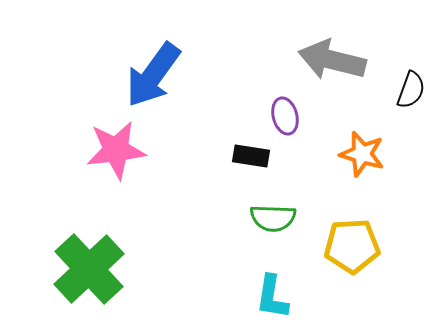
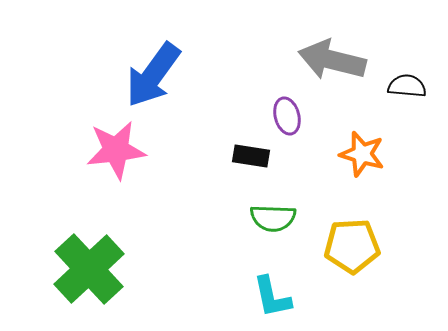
black semicircle: moved 4 px left, 4 px up; rotated 105 degrees counterclockwise
purple ellipse: moved 2 px right
cyan L-shape: rotated 21 degrees counterclockwise
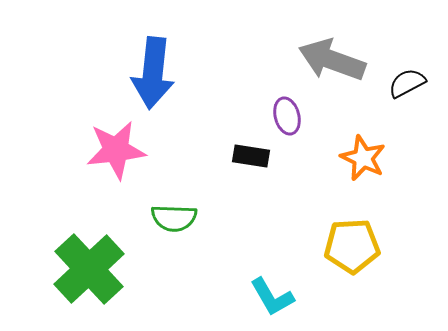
gray arrow: rotated 6 degrees clockwise
blue arrow: moved 2 px up; rotated 30 degrees counterclockwise
black semicircle: moved 3 px up; rotated 33 degrees counterclockwise
orange star: moved 1 px right, 4 px down; rotated 9 degrees clockwise
green semicircle: moved 99 px left
cyan L-shape: rotated 18 degrees counterclockwise
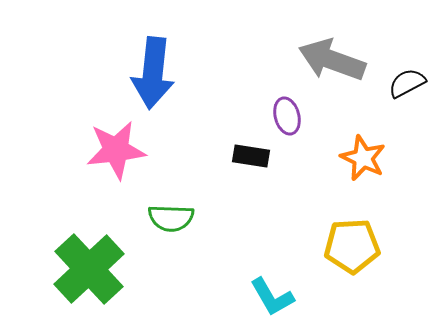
green semicircle: moved 3 px left
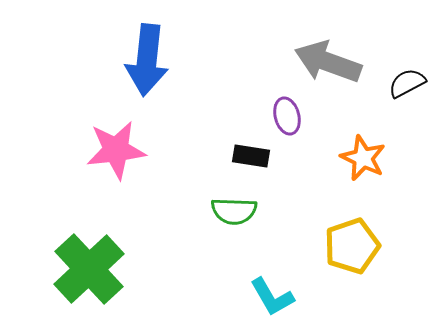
gray arrow: moved 4 px left, 2 px down
blue arrow: moved 6 px left, 13 px up
green semicircle: moved 63 px right, 7 px up
yellow pentagon: rotated 16 degrees counterclockwise
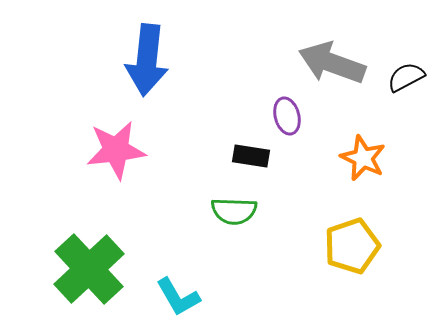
gray arrow: moved 4 px right, 1 px down
black semicircle: moved 1 px left, 6 px up
cyan L-shape: moved 94 px left
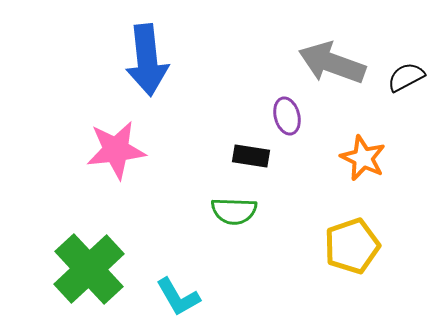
blue arrow: rotated 12 degrees counterclockwise
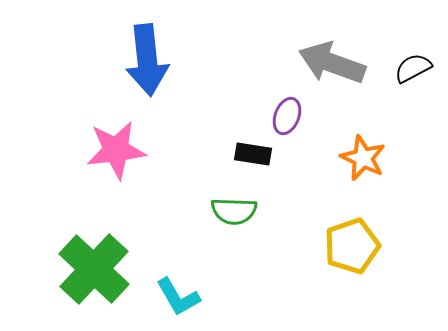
black semicircle: moved 7 px right, 9 px up
purple ellipse: rotated 36 degrees clockwise
black rectangle: moved 2 px right, 2 px up
green cross: moved 5 px right; rotated 4 degrees counterclockwise
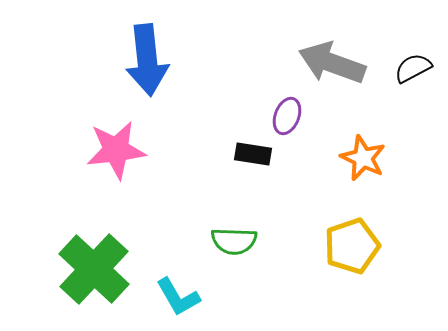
green semicircle: moved 30 px down
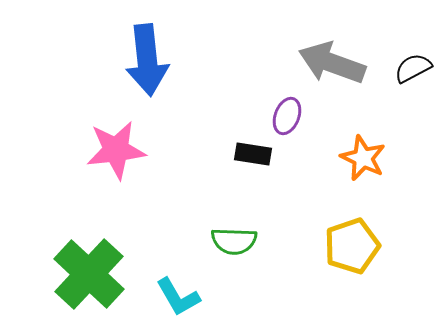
green cross: moved 5 px left, 5 px down
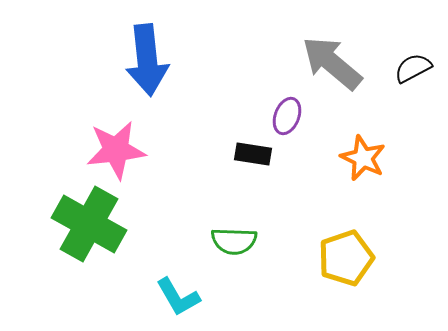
gray arrow: rotated 20 degrees clockwise
yellow pentagon: moved 6 px left, 12 px down
green cross: moved 50 px up; rotated 14 degrees counterclockwise
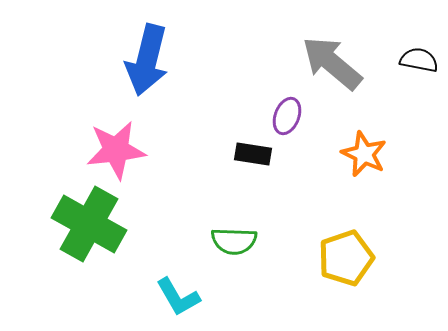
blue arrow: rotated 20 degrees clockwise
black semicircle: moved 6 px right, 8 px up; rotated 39 degrees clockwise
orange star: moved 1 px right, 4 px up
